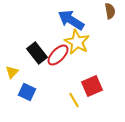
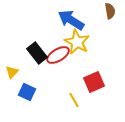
red ellipse: rotated 15 degrees clockwise
red square: moved 2 px right, 4 px up
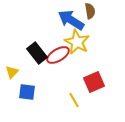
brown semicircle: moved 20 px left
blue square: rotated 18 degrees counterclockwise
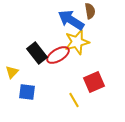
yellow star: rotated 30 degrees clockwise
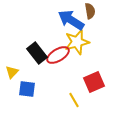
blue square: moved 3 px up
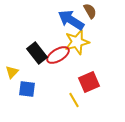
brown semicircle: rotated 21 degrees counterclockwise
red square: moved 5 px left
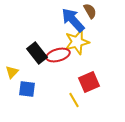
blue arrow: moved 2 px right; rotated 16 degrees clockwise
red ellipse: rotated 15 degrees clockwise
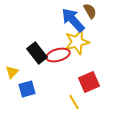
blue square: rotated 24 degrees counterclockwise
yellow line: moved 2 px down
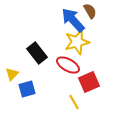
red ellipse: moved 10 px right, 10 px down; rotated 45 degrees clockwise
yellow triangle: moved 2 px down
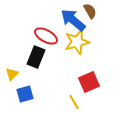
blue arrow: rotated 8 degrees counterclockwise
black rectangle: moved 1 px left, 4 px down; rotated 60 degrees clockwise
red ellipse: moved 22 px left, 29 px up
blue square: moved 2 px left, 5 px down
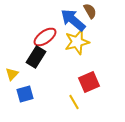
red ellipse: moved 1 px left, 1 px down; rotated 65 degrees counterclockwise
black rectangle: rotated 10 degrees clockwise
